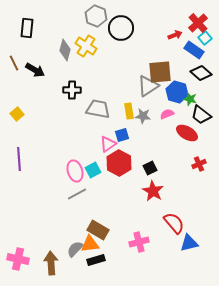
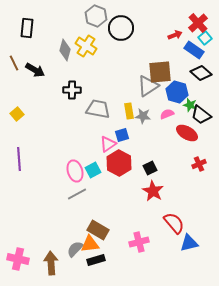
green star at (190, 99): moved 6 px down
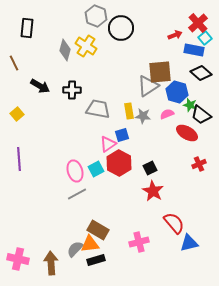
blue rectangle at (194, 50): rotated 24 degrees counterclockwise
black arrow at (35, 70): moved 5 px right, 16 px down
cyan square at (93, 170): moved 3 px right, 1 px up
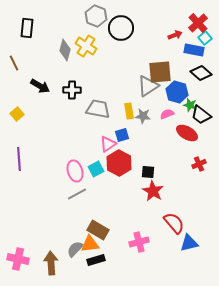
black square at (150, 168): moved 2 px left, 4 px down; rotated 32 degrees clockwise
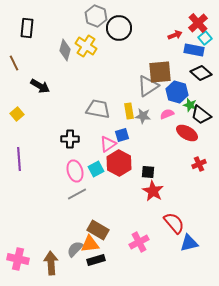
black circle at (121, 28): moved 2 px left
black cross at (72, 90): moved 2 px left, 49 px down
pink cross at (139, 242): rotated 12 degrees counterclockwise
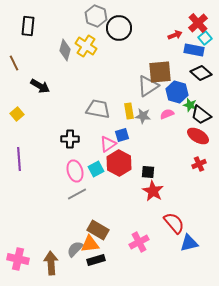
black rectangle at (27, 28): moved 1 px right, 2 px up
red ellipse at (187, 133): moved 11 px right, 3 px down
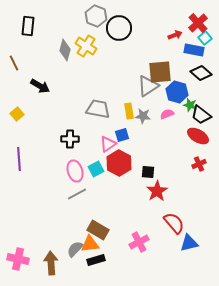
red star at (153, 191): moved 4 px right; rotated 10 degrees clockwise
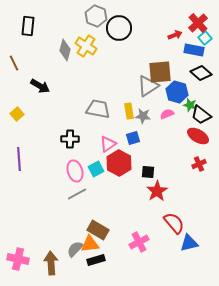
blue square at (122, 135): moved 11 px right, 3 px down
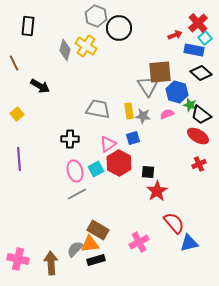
gray triangle at (148, 86): rotated 30 degrees counterclockwise
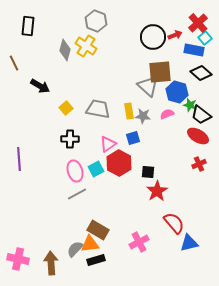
gray hexagon at (96, 16): moved 5 px down
black circle at (119, 28): moved 34 px right, 9 px down
gray triangle at (148, 86): rotated 15 degrees counterclockwise
yellow square at (17, 114): moved 49 px right, 6 px up
